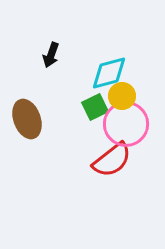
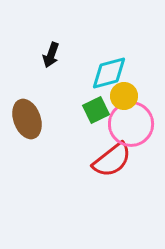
yellow circle: moved 2 px right
green square: moved 1 px right, 3 px down
pink circle: moved 5 px right
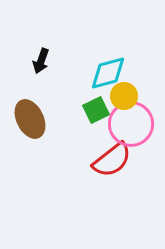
black arrow: moved 10 px left, 6 px down
cyan diamond: moved 1 px left
brown ellipse: moved 3 px right; rotated 6 degrees counterclockwise
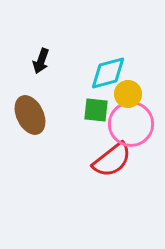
yellow circle: moved 4 px right, 2 px up
green square: rotated 32 degrees clockwise
brown ellipse: moved 4 px up
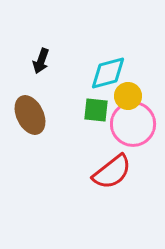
yellow circle: moved 2 px down
pink circle: moved 2 px right
red semicircle: moved 12 px down
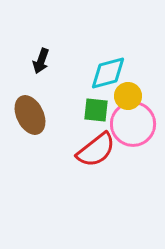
red semicircle: moved 16 px left, 22 px up
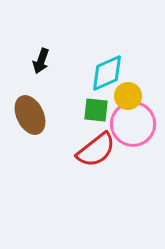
cyan diamond: moved 1 px left; rotated 9 degrees counterclockwise
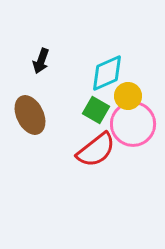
green square: rotated 24 degrees clockwise
